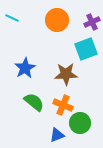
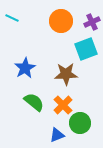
orange circle: moved 4 px right, 1 px down
orange cross: rotated 24 degrees clockwise
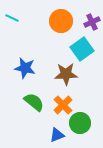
cyan square: moved 4 px left; rotated 15 degrees counterclockwise
blue star: rotated 30 degrees counterclockwise
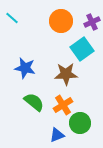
cyan line: rotated 16 degrees clockwise
orange cross: rotated 12 degrees clockwise
